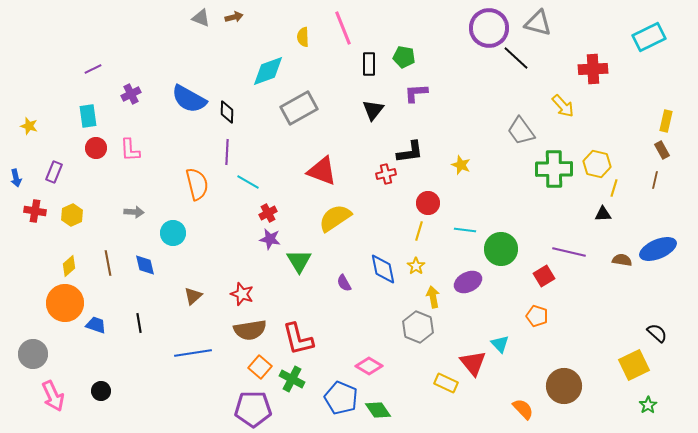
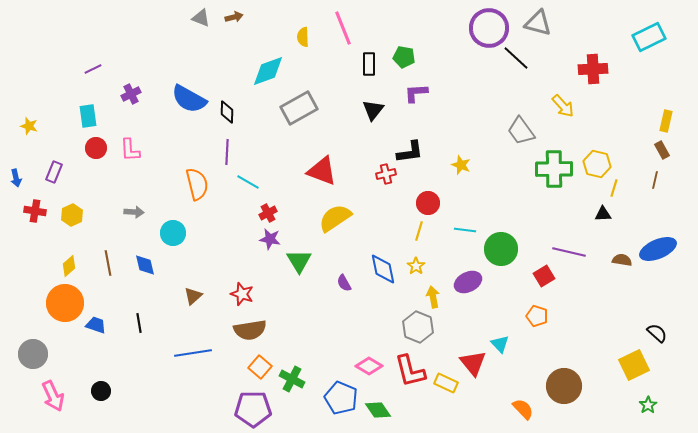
red L-shape at (298, 339): moved 112 px right, 32 px down
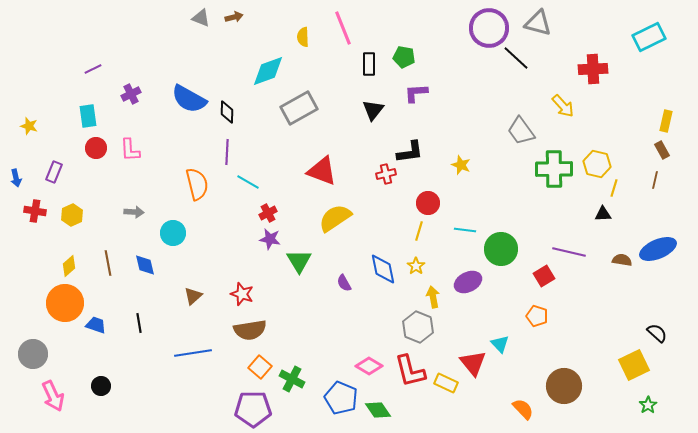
black circle at (101, 391): moved 5 px up
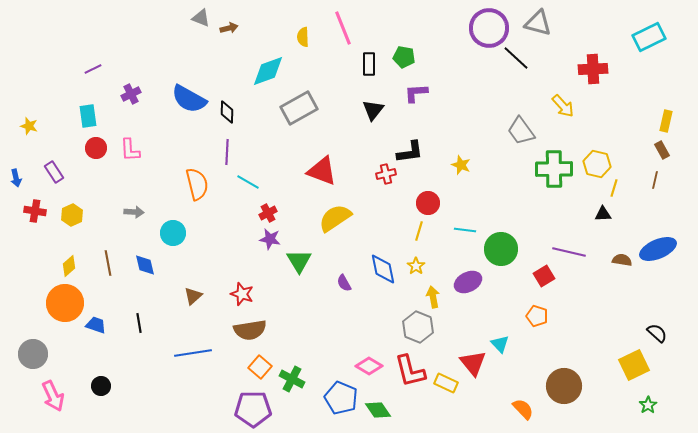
brown arrow at (234, 17): moved 5 px left, 11 px down
purple rectangle at (54, 172): rotated 55 degrees counterclockwise
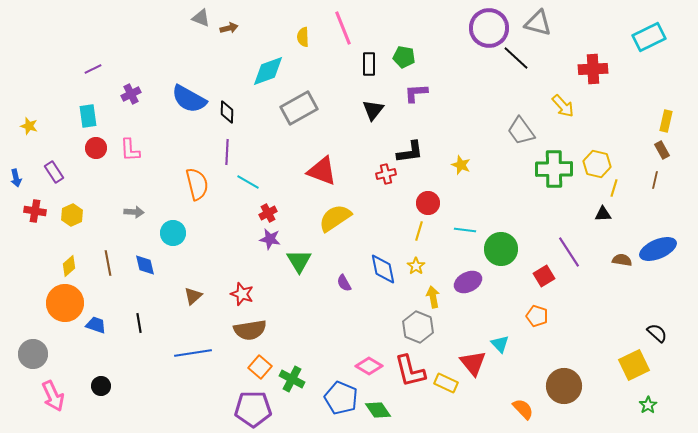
purple line at (569, 252): rotated 44 degrees clockwise
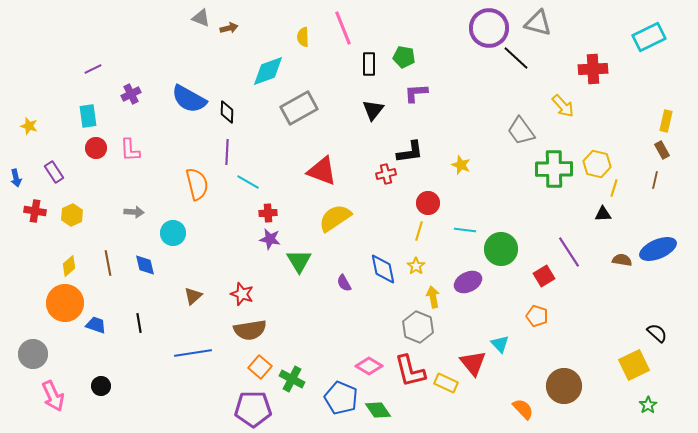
red cross at (268, 213): rotated 24 degrees clockwise
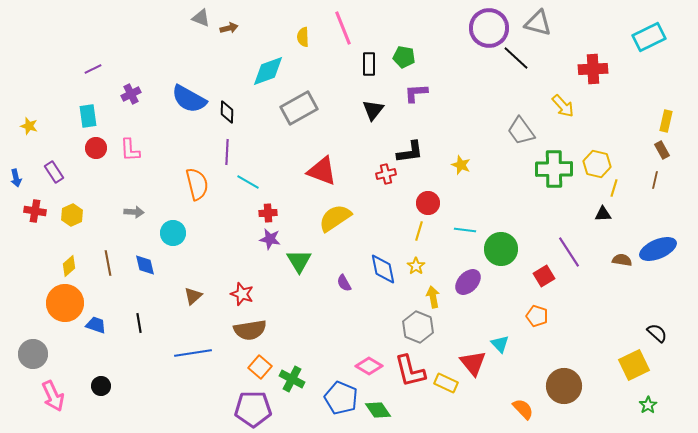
purple ellipse at (468, 282): rotated 20 degrees counterclockwise
